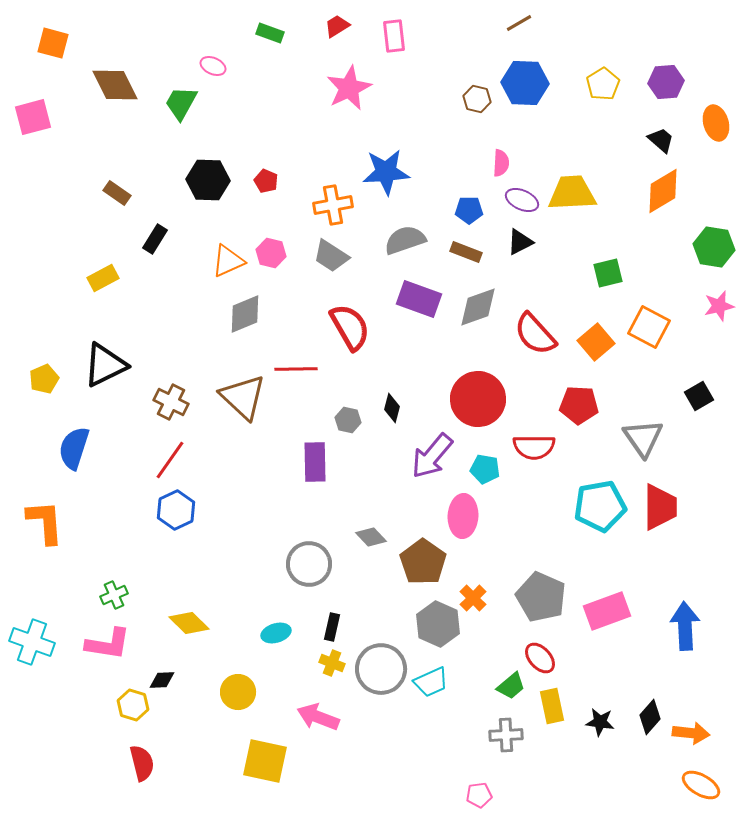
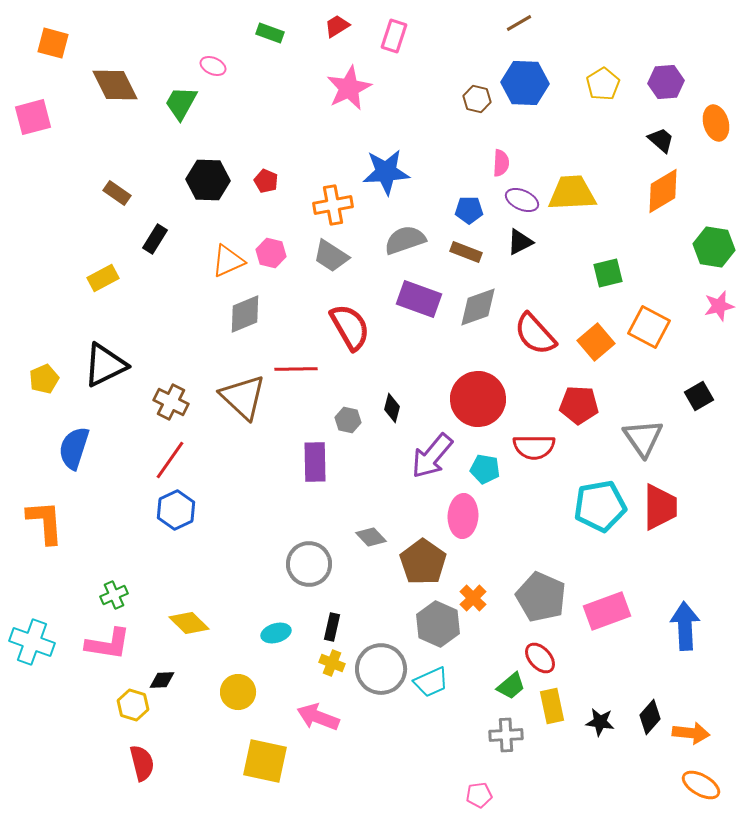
pink rectangle at (394, 36): rotated 24 degrees clockwise
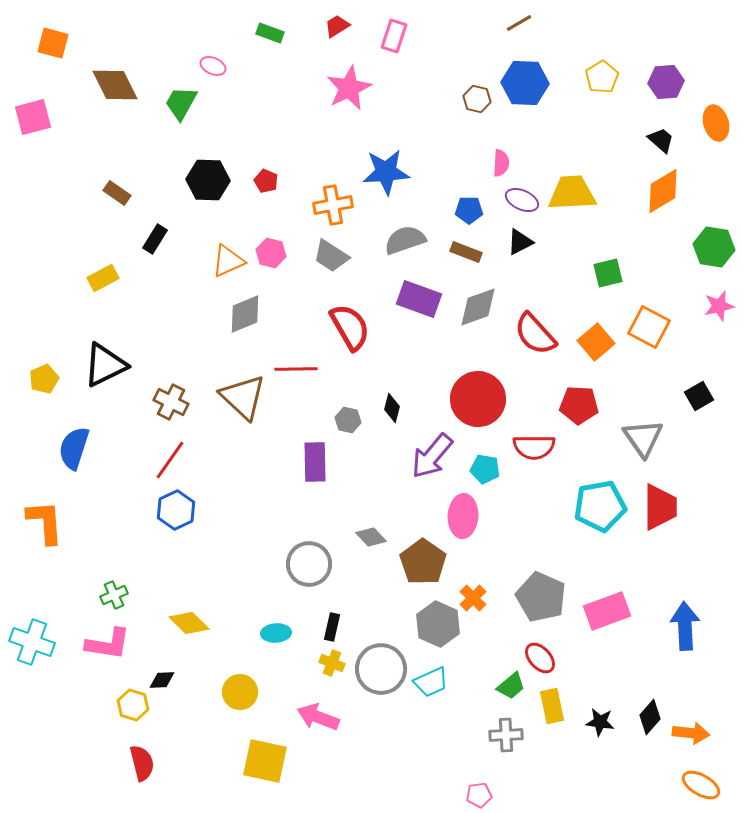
yellow pentagon at (603, 84): moved 1 px left, 7 px up
cyan ellipse at (276, 633): rotated 12 degrees clockwise
yellow circle at (238, 692): moved 2 px right
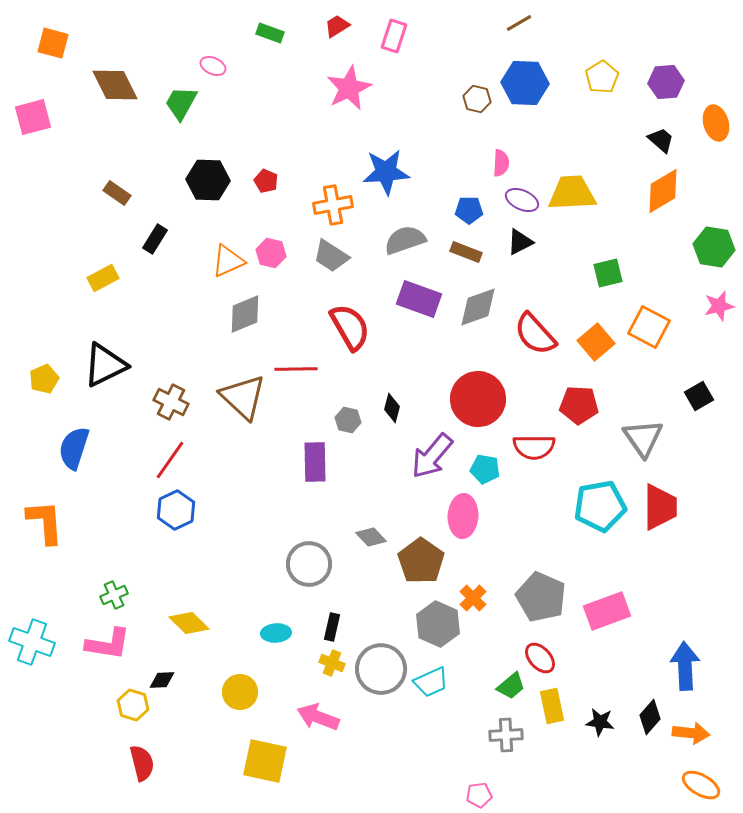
brown pentagon at (423, 562): moved 2 px left, 1 px up
blue arrow at (685, 626): moved 40 px down
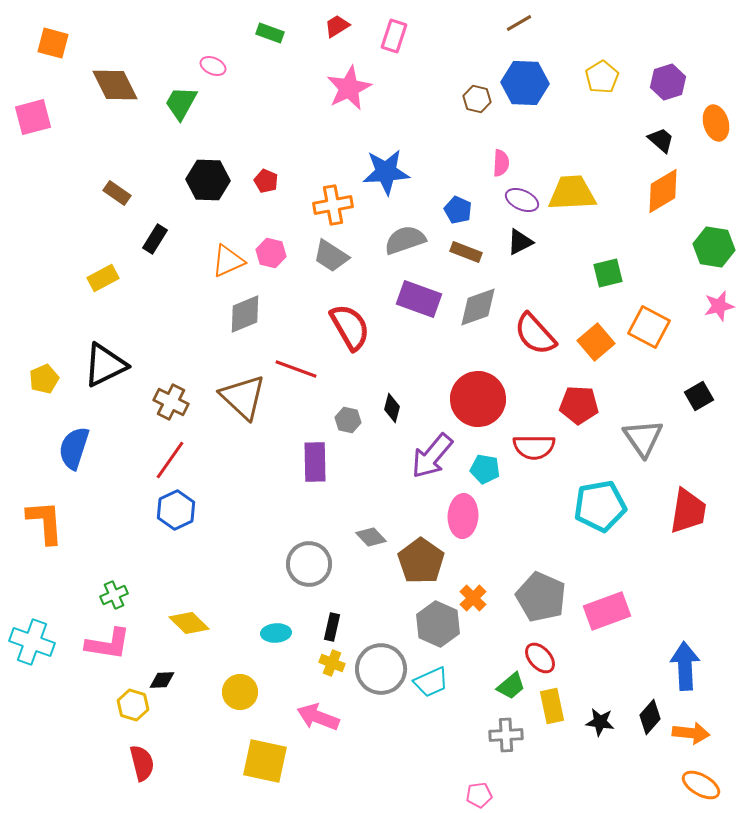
purple hexagon at (666, 82): moved 2 px right; rotated 12 degrees counterclockwise
blue pentagon at (469, 210): moved 11 px left; rotated 24 degrees clockwise
red line at (296, 369): rotated 21 degrees clockwise
red trapezoid at (660, 507): moved 28 px right, 4 px down; rotated 9 degrees clockwise
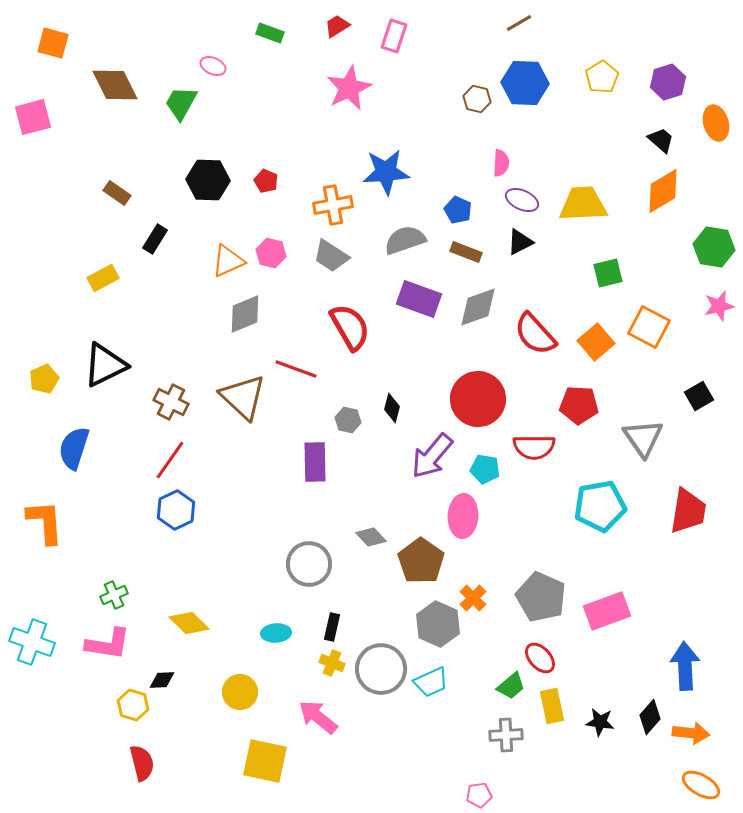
yellow trapezoid at (572, 193): moved 11 px right, 11 px down
pink arrow at (318, 717): rotated 18 degrees clockwise
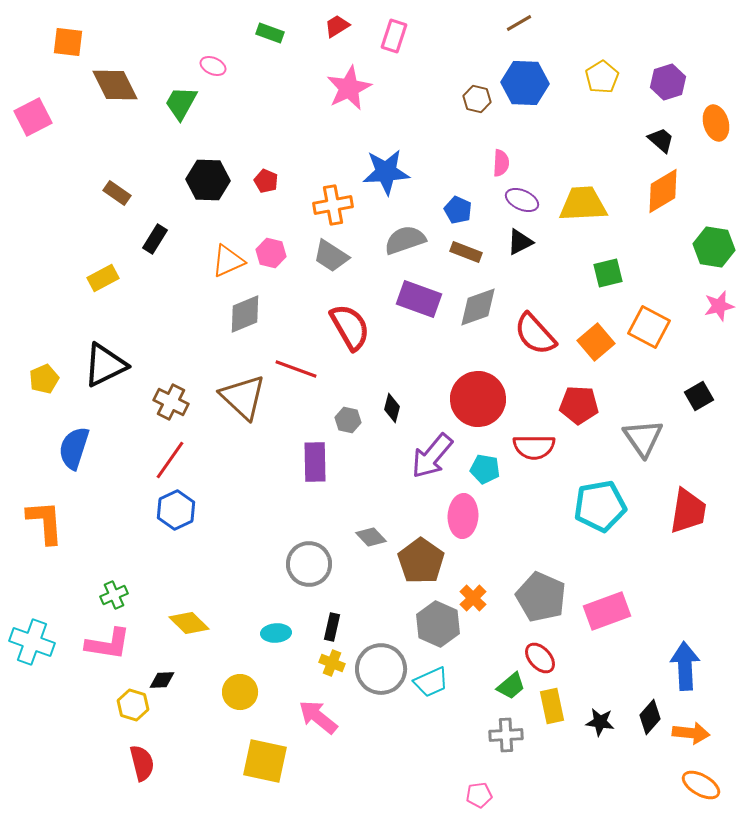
orange square at (53, 43): moved 15 px right, 1 px up; rotated 8 degrees counterclockwise
pink square at (33, 117): rotated 12 degrees counterclockwise
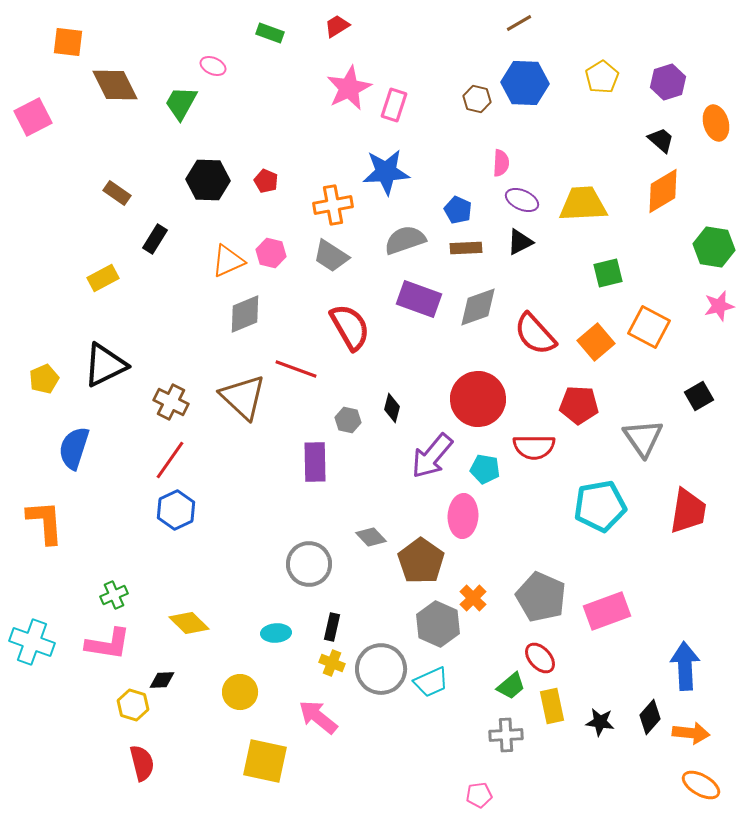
pink rectangle at (394, 36): moved 69 px down
brown rectangle at (466, 252): moved 4 px up; rotated 24 degrees counterclockwise
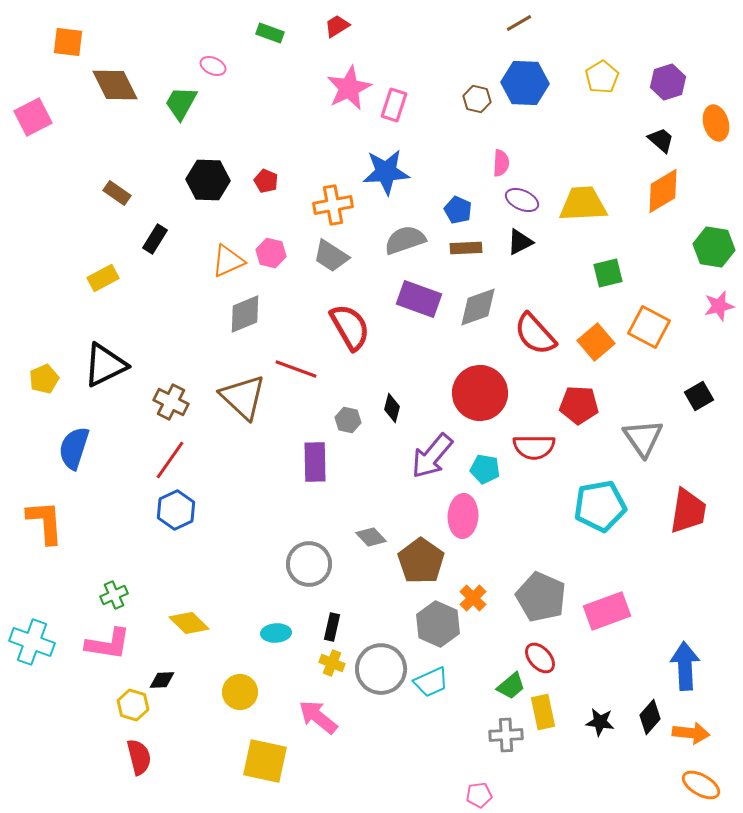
red circle at (478, 399): moved 2 px right, 6 px up
yellow rectangle at (552, 706): moved 9 px left, 6 px down
red semicircle at (142, 763): moved 3 px left, 6 px up
